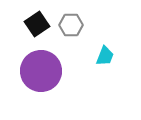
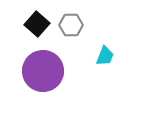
black square: rotated 15 degrees counterclockwise
purple circle: moved 2 px right
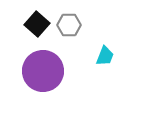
gray hexagon: moved 2 px left
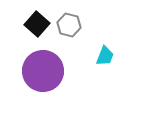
gray hexagon: rotated 15 degrees clockwise
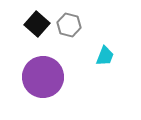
purple circle: moved 6 px down
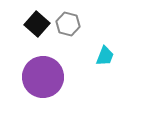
gray hexagon: moved 1 px left, 1 px up
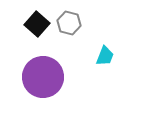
gray hexagon: moved 1 px right, 1 px up
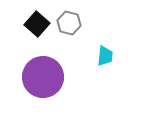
cyan trapezoid: rotated 15 degrees counterclockwise
